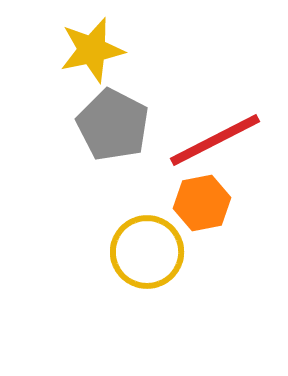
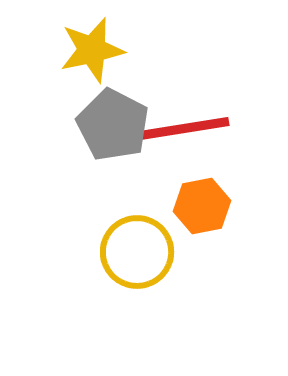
red line: moved 34 px left, 11 px up; rotated 18 degrees clockwise
orange hexagon: moved 3 px down
yellow circle: moved 10 px left
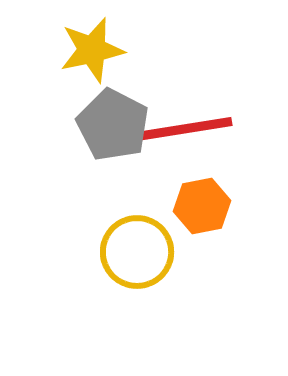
red line: moved 3 px right
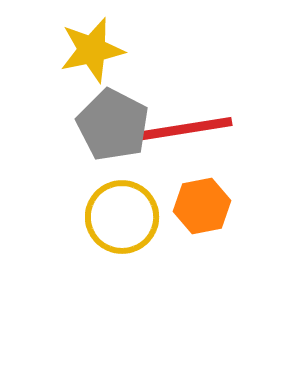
yellow circle: moved 15 px left, 35 px up
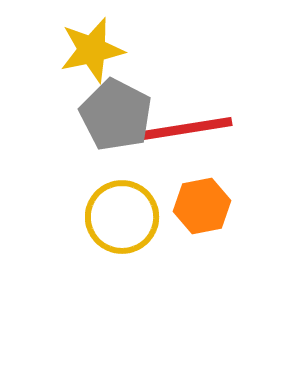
gray pentagon: moved 3 px right, 10 px up
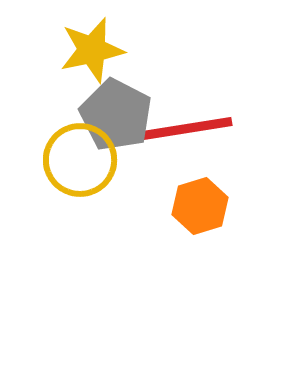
orange hexagon: moved 2 px left; rotated 6 degrees counterclockwise
yellow circle: moved 42 px left, 57 px up
